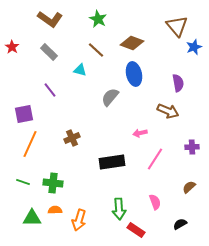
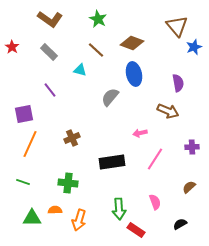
green cross: moved 15 px right
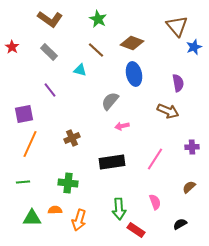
gray semicircle: moved 4 px down
pink arrow: moved 18 px left, 7 px up
green line: rotated 24 degrees counterclockwise
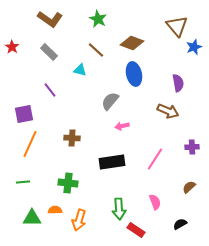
brown cross: rotated 28 degrees clockwise
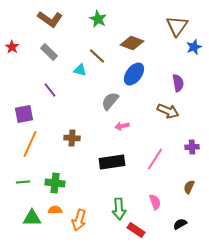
brown triangle: rotated 15 degrees clockwise
brown line: moved 1 px right, 6 px down
blue ellipse: rotated 50 degrees clockwise
green cross: moved 13 px left
brown semicircle: rotated 24 degrees counterclockwise
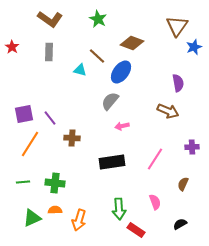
gray rectangle: rotated 48 degrees clockwise
blue ellipse: moved 13 px left, 2 px up
purple line: moved 28 px down
orange line: rotated 8 degrees clockwise
brown semicircle: moved 6 px left, 3 px up
green triangle: rotated 24 degrees counterclockwise
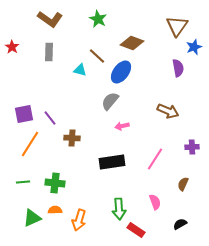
purple semicircle: moved 15 px up
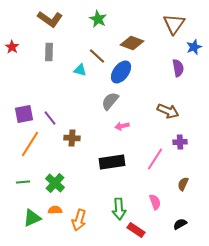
brown triangle: moved 3 px left, 2 px up
purple cross: moved 12 px left, 5 px up
green cross: rotated 36 degrees clockwise
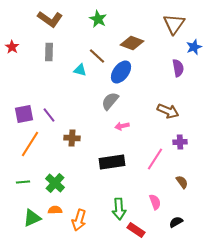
purple line: moved 1 px left, 3 px up
brown semicircle: moved 1 px left, 2 px up; rotated 120 degrees clockwise
black semicircle: moved 4 px left, 2 px up
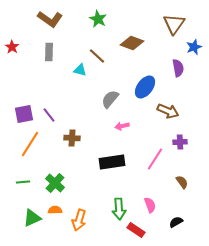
blue ellipse: moved 24 px right, 15 px down
gray semicircle: moved 2 px up
pink semicircle: moved 5 px left, 3 px down
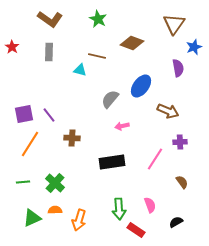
brown line: rotated 30 degrees counterclockwise
blue ellipse: moved 4 px left, 1 px up
